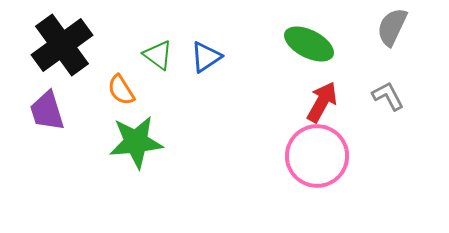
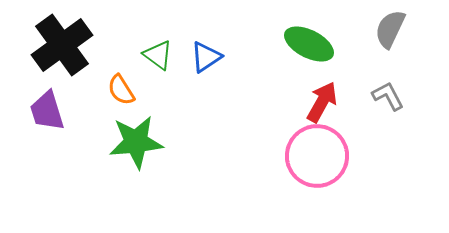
gray semicircle: moved 2 px left, 2 px down
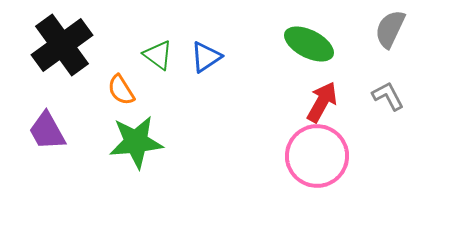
purple trapezoid: moved 20 px down; rotated 12 degrees counterclockwise
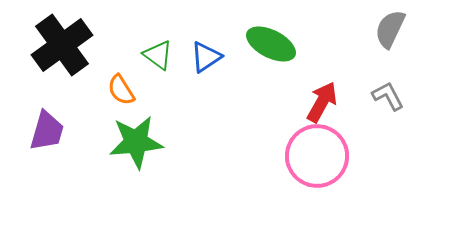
green ellipse: moved 38 px left
purple trapezoid: rotated 135 degrees counterclockwise
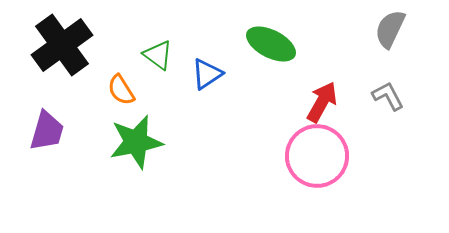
blue triangle: moved 1 px right, 17 px down
green star: rotated 6 degrees counterclockwise
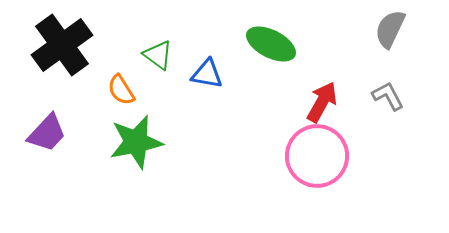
blue triangle: rotated 44 degrees clockwise
purple trapezoid: moved 2 px down; rotated 27 degrees clockwise
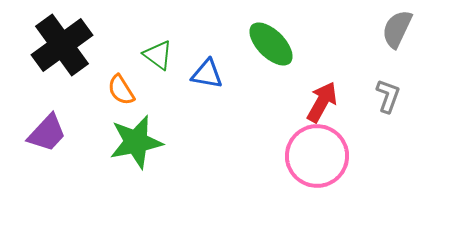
gray semicircle: moved 7 px right
green ellipse: rotated 18 degrees clockwise
gray L-shape: rotated 48 degrees clockwise
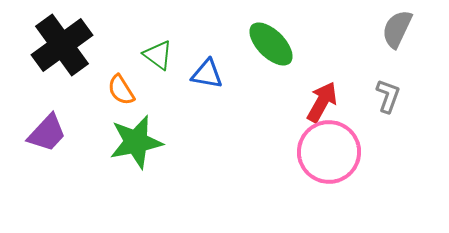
pink circle: moved 12 px right, 4 px up
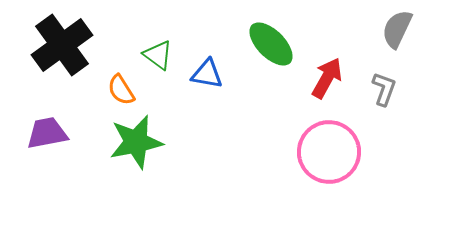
gray L-shape: moved 4 px left, 7 px up
red arrow: moved 5 px right, 24 px up
purple trapezoid: rotated 144 degrees counterclockwise
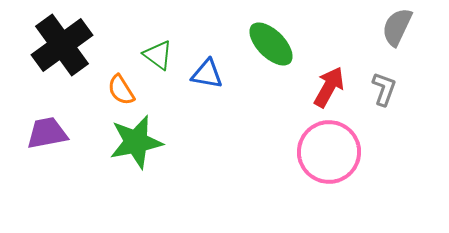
gray semicircle: moved 2 px up
red arrow: moved 2 px right, 9 px down
